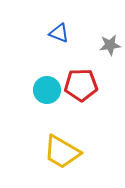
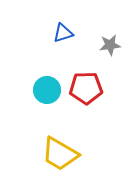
blue triangle: moved 4 px right; rotated 40 degrees counterclockwise
red pentagon: moved 5 px right, 3 px down
yellow trapezoid: moved 2 px left, 2 px down
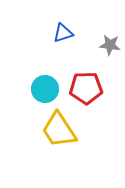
gray star: rotated 15 degrees clockwise
cyan circle: moved 2 px left, 1 px up
yellow trapezoid: moved 1 px left, 24 px up; rotated 27 degrees clockwise
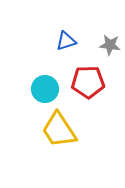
blue triangle: moved 3 px right, 8 px down
red pentagon: moved 2 px right, 6 px up
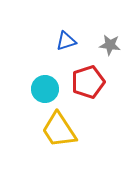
red pentagon: rotated 16 degrees counterclockwise
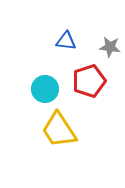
blue triangle: rotated 25 degrees clockwise
gray star: moved 2 px down
red pentagon: moved 1 px right, 1 px up
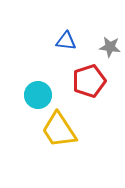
cyan circle: moved 7 px left, 6 px down
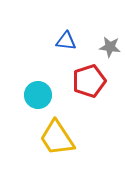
yellow trapezoid: moved 2 px left, 8 px down
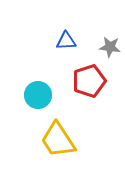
blue triangle: rotated 10 degrees counterclockwise
yellow trapezoid: moved 1 px right, 2 px down
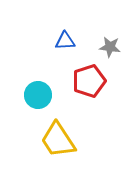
blue triangle: moved 1 px left
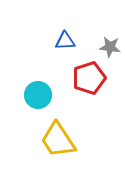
red pentagon: moved 3 px up
